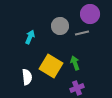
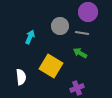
purple circle: moved 2 px left, 2 px up
gray line: rotated 24 degrees clockwise
green arrow: moved 5 px right, 10 px up; rotated 40 degrees counterclockwise
white semicircle: moved 6 px left
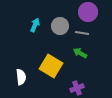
cyan arrow: moved 5 px right, 12 px up
